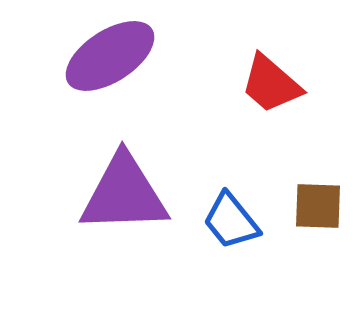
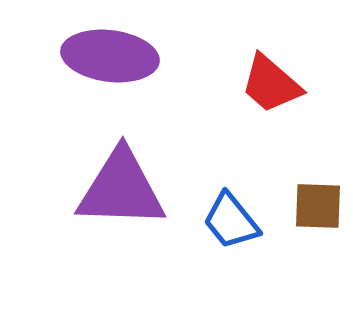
purple ellipse: rotated 40 degrees clockwise
purple triangle: moved 3 px left, 5 px up; rotated 4 degrees clockwise
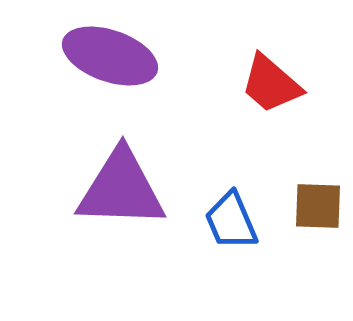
purple ellipse: rotated 12 degrees clockwise
blue trapezoid: rotated 16 degrees clockwise
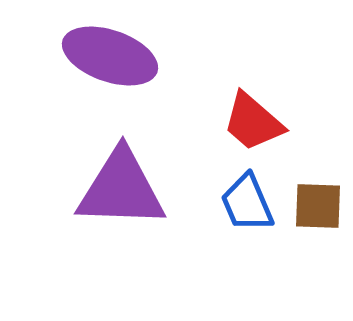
red trapezoid: moved 18 px left, 38 px down
blue trapezoid: moved 16 px right, 18 px up
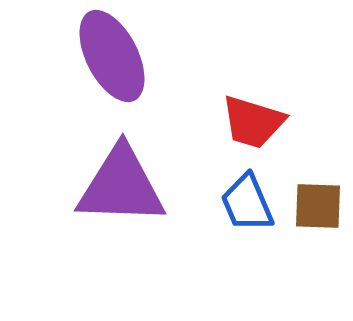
purple ellipse: moved 2 px right; rotated 44 degrees clockwise
red trapezoid: rotated 24 degrees counterclockwise
purple triangle: moved 3 px up
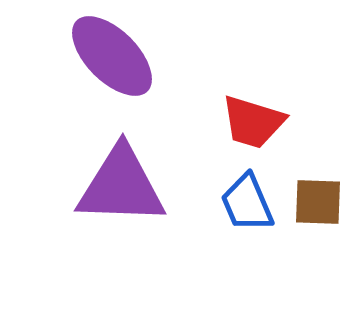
purple ellipse: rotated 18 degrees counterclockwise
brown square: moved 4 px up
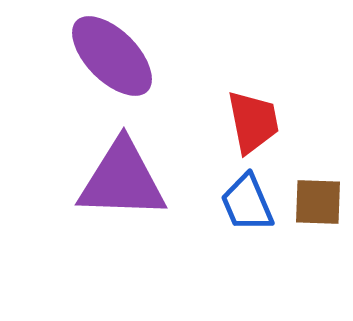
red trapezoid: rotated 118 degrees counterclockwise
purple triangle: moved 1 px right, 6 px up
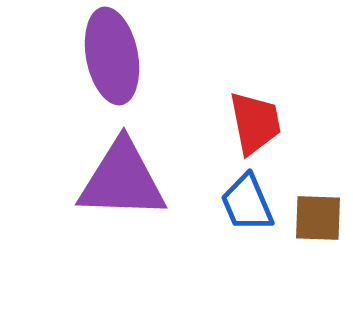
purple ellipse: rotated 34 degrees clockwise
red trapezoid: moved 2 px right, 1 px down
brown square: moved 16 px down
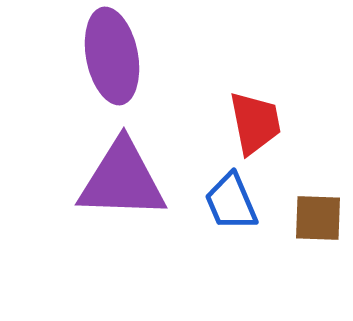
blue trapezoid: moved 16 px left, 1 px up
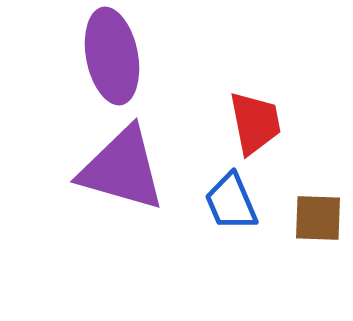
purple triangle: moved 11 px up; rotated 14 degrees clockwise
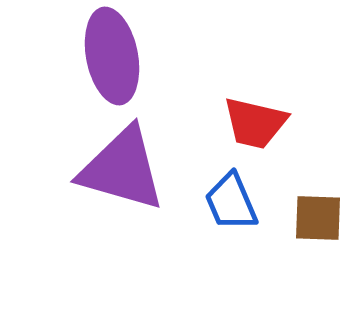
red trapezoid: rotated 114 degrees clockwise
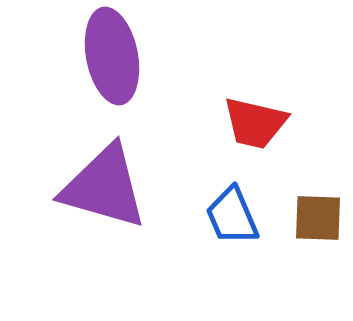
purple triangle: moved 18 px left, 18 px down
blue trapezoid: moved 1 px right, 14 px down
